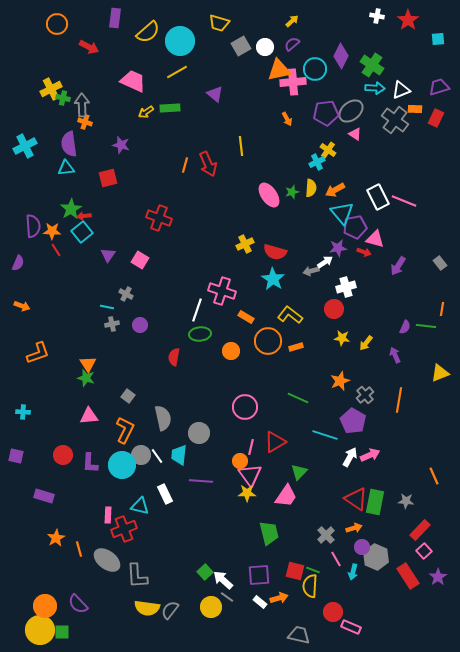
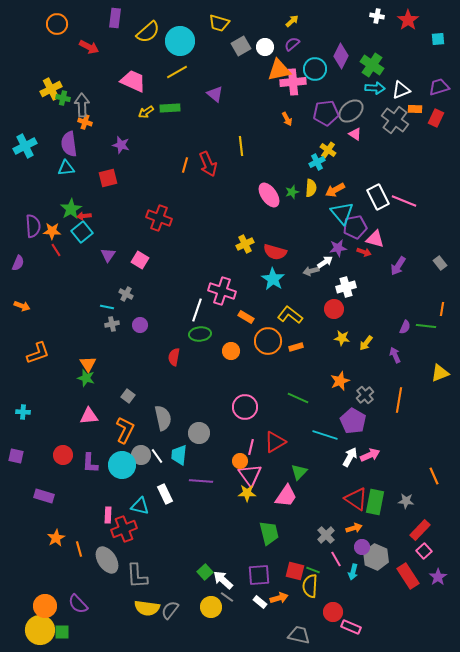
gray ellipse at (107, 560): rotated 20 degrees clockwise
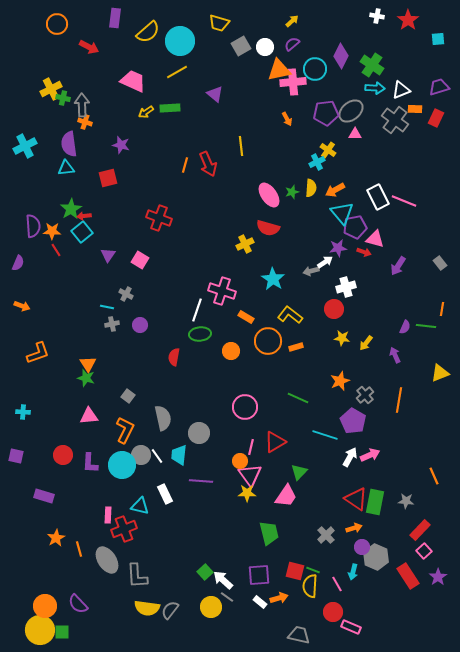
pink triangle at (355, 134): rotated 32 degrees counterclockwise
red semicircle at (275, 252): moved 7 px left, 24 px up
pink line at (336, 559): moved 1 px right, 25 px down
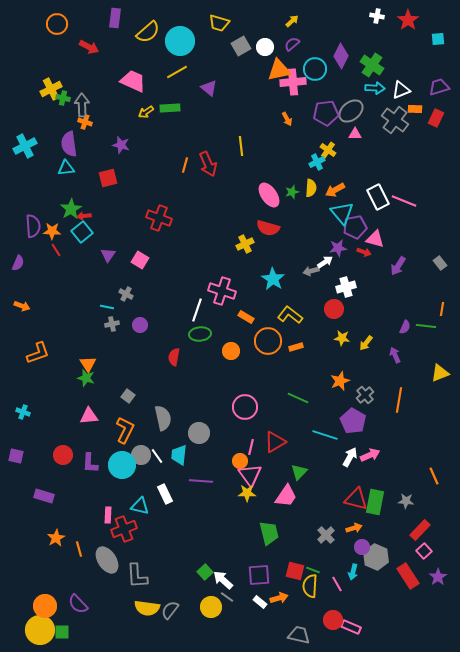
purple triangle at (215, 94): moved 6 px left, 6 px up
cyan cross at (23, 412): rotated 16 degrees clockwise
red triangle at (356, 499): rotated 20 degrees counterclockwise
red circle at (333, 612): moved 8 px down
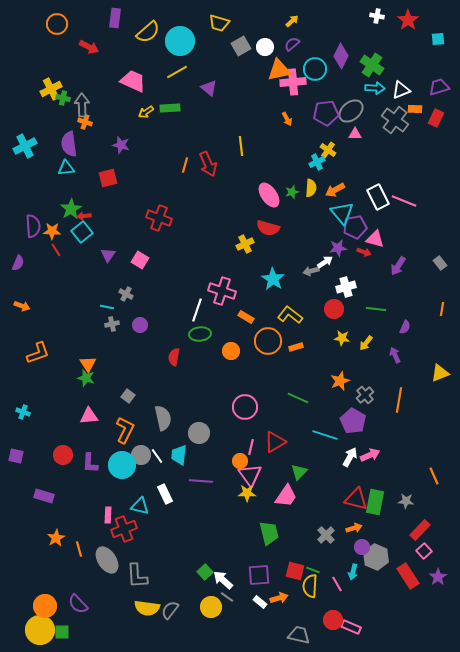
green line at (426, 326): moved 50 px left, 17 px up
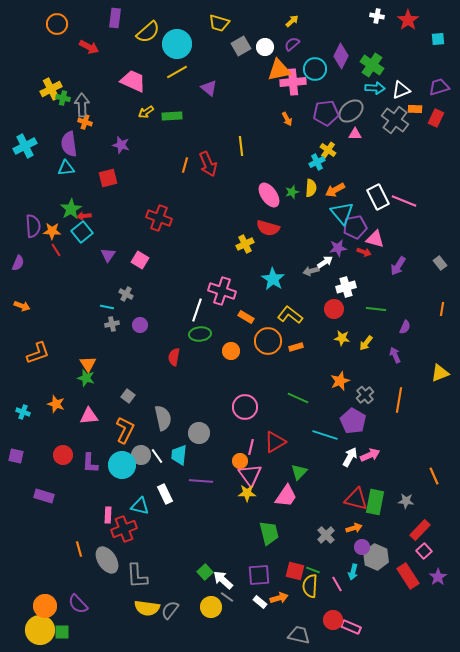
cyan circle at (180, 41): moved 3 px left, 3 px down
green rectangle at (170, 108): moved 2 px right, 8 px down
orange star at (56, 538): moved 134 px up; rotated 24 degrees counterclockwise
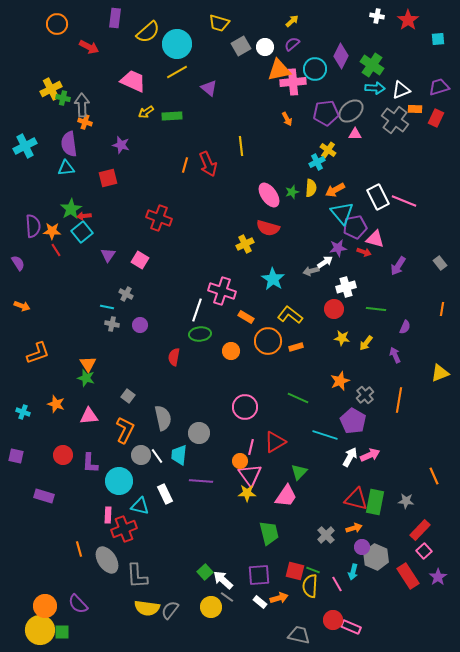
purple semicircle at (18, 263): rotated 56 degrees counterclockwise
gray cross at (112, 324): rotated 24 degrees clockwise
cyan circle at (122, 465): moved 3 px left, 16 px down
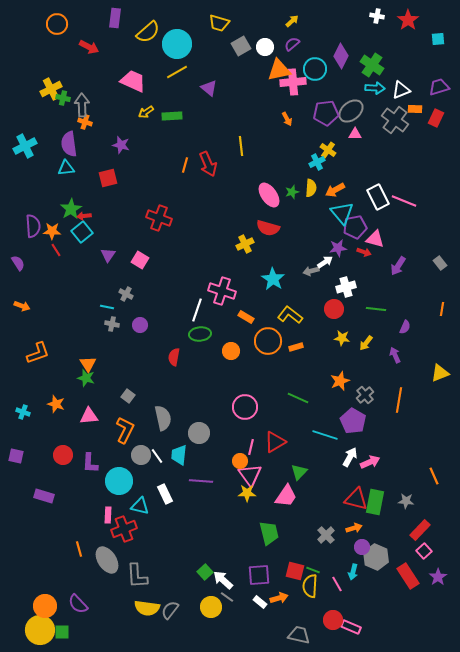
pink arrow at (370, 455): moved 7 px down
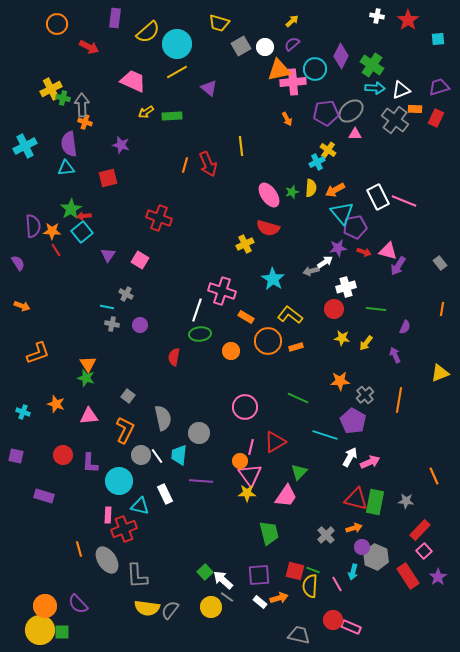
pink triangle at (375, 239): moved 13 px right, 12 px down
orange star at (340, 381): rotated 18 degrees clockwise
